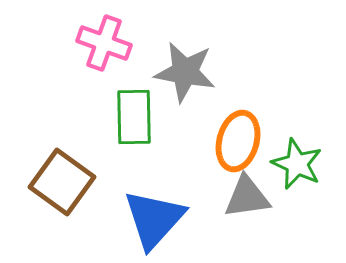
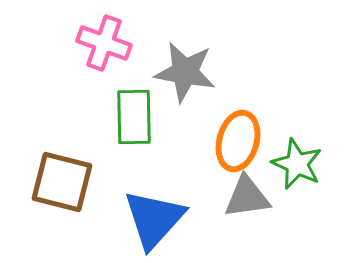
brown square: rotated 22 degrees counterclockwise
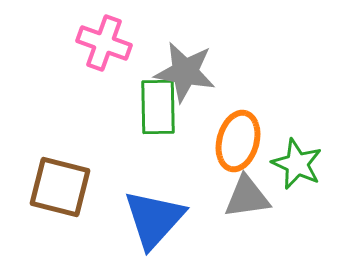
green rectangle: moved 24 px right, 10 px up
brown square: moved 2 px left, 5 px down
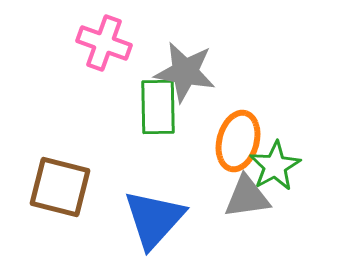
green star: moved 22 px left, 2 px down; rotated 18 degrees clockwise
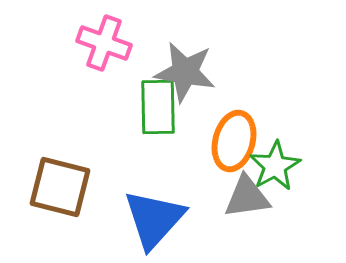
orange ellipse: moved 4 px left
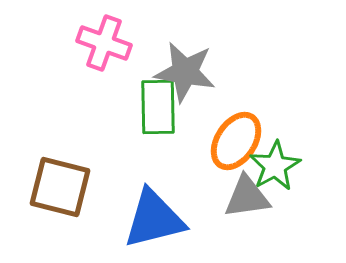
orange ellipse: moved 2 px right; rotated 18 degrees clockwise
blue triangle: rotated 34 degrees clockwise
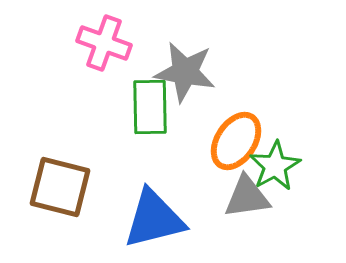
green rectangle: moved 8 px left
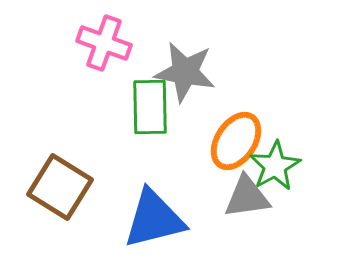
brown square: rotated 18 degrees clockwise
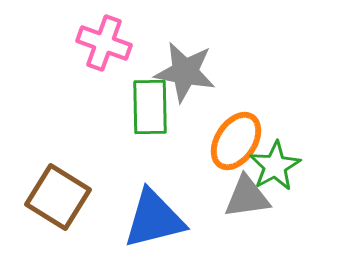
brown square: moved 2 px left, 10 px down
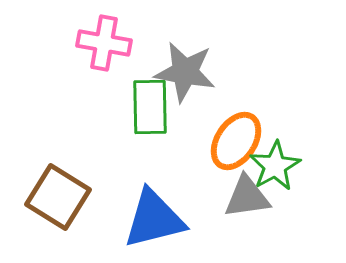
pink cross: rotated 10 degrees counterclockwise
